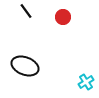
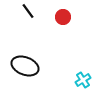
black line: moved 2 px right
cyan cross: moved 3 px left, 2 px up
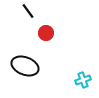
red circle: moved 17 px left, 16 px down
cyan cross: rotated 14 degrees clockwise
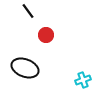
red circle: moved 2 px down
black ellipse: moved 2 px down
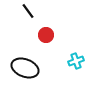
cyan cross: moved 7 px left, 19 px up
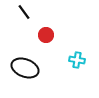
black line: moved 4 px left, 1 px down
cyan cross: moved 1 px right, 1 px up; rotated 28 degrees clockwise
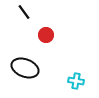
cyan cross: moved 1 px left, 21 px down
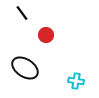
black line: moved 2 px left, 1 px down
black ellipse: rotated 12 degrees clockwise
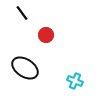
cyan cross: moved 1 px left; rotated 14 degrees clockwise
